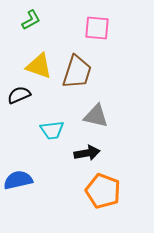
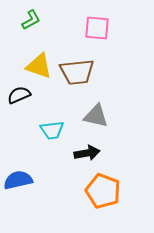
brown trapezoid: rotated 66 degrees clockwise
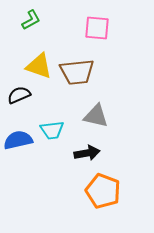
blue semicircle: moved 40 px up
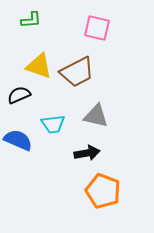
green L-shape: rotated 25 degrees clockwise
pink square: rotated 8 degrees clockwise
brown trapezoid: rotated 21 degrees counterclockwise
cyan trapezoid: moved 1 px right, 6 px up
blue semicircle: rotated 36 degrees clockwise
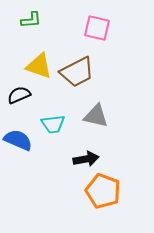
black arrow: moved 1 px left, 6 px down
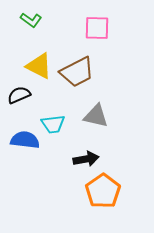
green L-shape: rotated 40 degrees clockwise
pink square: rotated 12 degrees counterclockwise
yellow triangle: rotated 8 degrees clockwise
blue semicircle: moved 7 px right; rotated 16 degrees counterclockwise
orange pentagon: rotated 16 degrees clockwise
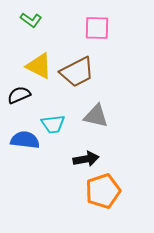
orange pentagon: rotated 16 degrees clockwise
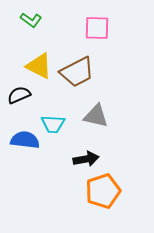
cyan trapezoid: rotated 10 degrees clockwise
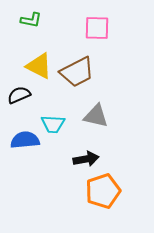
green L-shape: rotated 25 degrees counterclockwise
blue semicircle: rotated 12 degrees counterclockwise
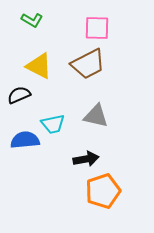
green L-shape: moved 1 px right; rotated 20 degrees clockwise
brown trapezoid: moved 11 px right, 8 px up
cyan trapezoid: rotated 15 degrees counterclockwise
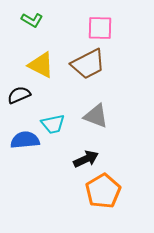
pink square: moved 3 px right
yellow triangle: moved 2 px right, 1 px up
gray triangle: rotated 8 degrees clockwise
black arrow: rotated 15 degrees counterclockwise
orange pentagon: rotated 12 degrees counterclockwise
